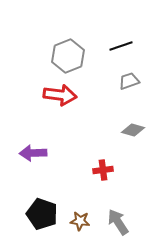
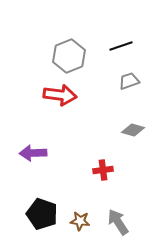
gray hexagon: moved 1 px right
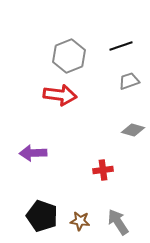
black pentagon: moved 2 px down
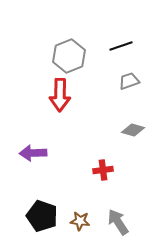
red arrow: rotated 84 degrees clockwise
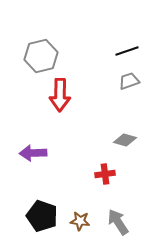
black line: moved 6 px right, 5 px down
gray hexagon: moved 28 px left; rotated 8 degrees clockwise
gray diamond: moved 8 px left, 10 px down
red cross: moved 2 px right, 4 px down
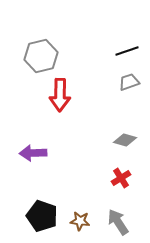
gray trapezoid: moved 1 px down
red cross: moved 16 px right, 4 px down; rotated 24 degrees counterclockwise
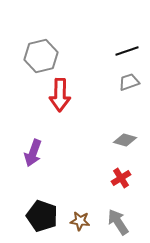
purple arrow: rotated 68 degrees counterclockwise
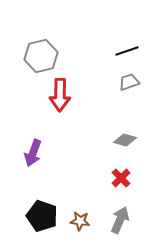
red cross: rotated 12 degrees counterclockwise
gray arrow: moved 2 px right, 2 px up; rotated 56 degrees clockwise
